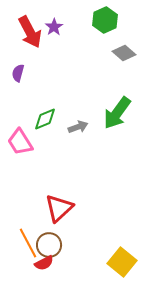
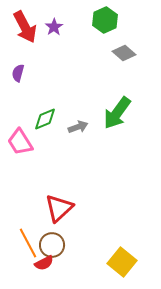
red arrow: moved 5 px left, 5 px up
brown circle: moved 3 px right
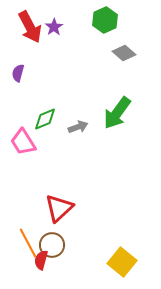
red arrow: moved 5 px right
pink trapezoid: moved 3 px right
red semicircle: moved 3 px left, 3 px up; rotated 132 degrees clockwise
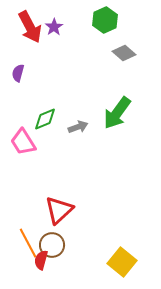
red triangle: moved 2 px down
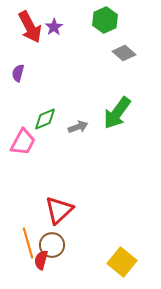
pink trapezoid: rotated 120 degrees counterclockwise
orange line: rotated 12 degrees clockwise
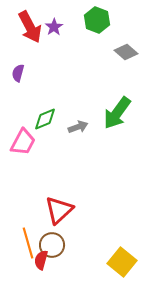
green hexagon: moved 8 px left; rotated 15 degrees counterclockwise
gray diamond: moved 2 px right, 1 px up
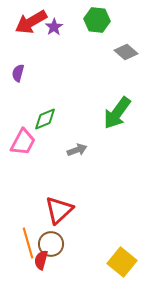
green hexagon: rotated 15 degrees counterclockwise
red arrow: moved 1 px right, 5 px up; rotated 88 degrees clockwise
gray arrow: moved 1 px left, 23 px down
brown circle: moved 1 px left, 1 px up
